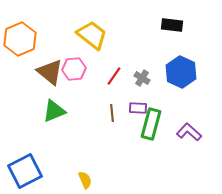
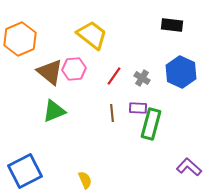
purple L-shape: moved 35 px down
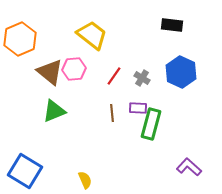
blue square: rotated 32 degrees counterclockwise
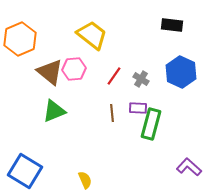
gray cross: moved 1 px left, 1 px down
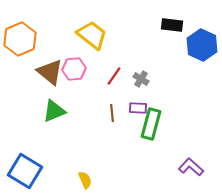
blue hexagon: moved 21 px right, 27 px up
purple L-shape: moved 2 px right
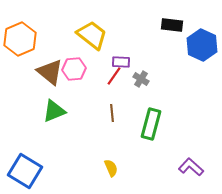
purple rectangle: moved 17 px left, 46 px up
yellow semicircle: moved 26 px right, 12 px up
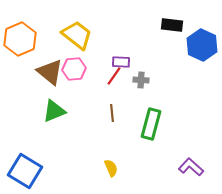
yellow trapezoid: moved 15 px left
gray cross: moved 1 px down; rotated 28 degrees counterclockwise
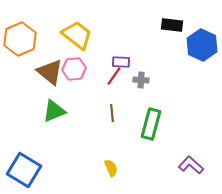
purple L-shape: moved 2 px up
blue square: moved 1 px left, 1 px up
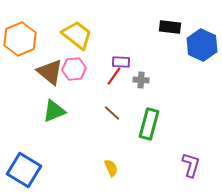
black rectangle: moved 2 px left, 2 px down
brown line: rotated 42 degrees counterclockwise
green rectangle: moved 2 px left
purple L-shape: rotated 65 degrees clockwise
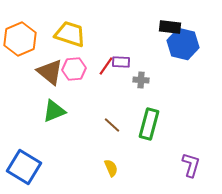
yellow trapezoid: moved 7 px left, 1 px up; rotated 20 degrees counterclockwise
blue hexagon: moved 19 px left, 1 px up; rotated 12 degrees counterclockwise
red line: moved 8 px left, 10 px up
brown line: moved 12 px down
blue square: moved 3 px up
